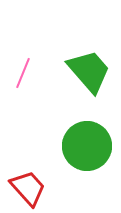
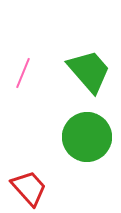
green circle: moved 9 px up
red trapezoid: moved 1 px right
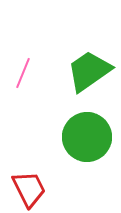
green trapezoid: rotated 84 degrees counterclockwise
red trapezoid: moved 1 px down; rotated 15 degrees clockwise
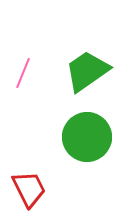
green trapezoid: moved 2 px left
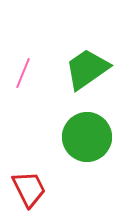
green trapezoid: moved 2 px up
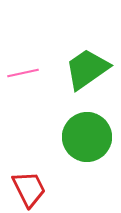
pink line: rotated 56 degrees clockwise
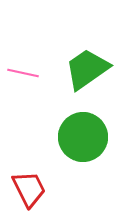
pink line: rotated 24 degrees clockwise
green circle: moved 4 px left
